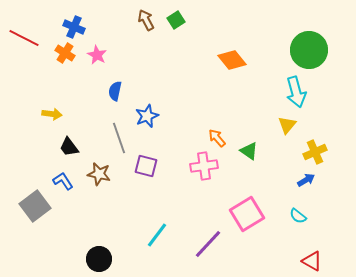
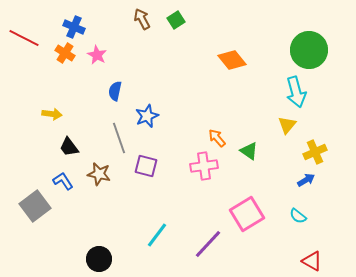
brown arrow: moved 4 px left, 1 px up
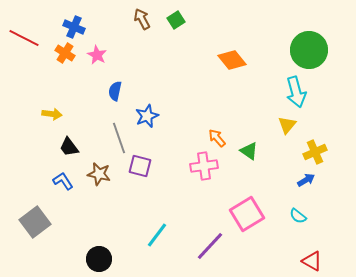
purple square: moved 6 px left
gray square: moved 16 px down
purple line: moved 2 px right, 2 px down
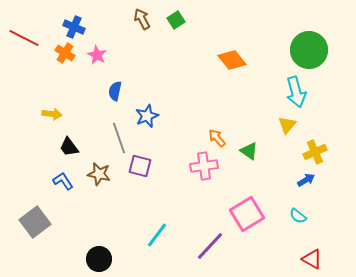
red triangle: moved 2 px up
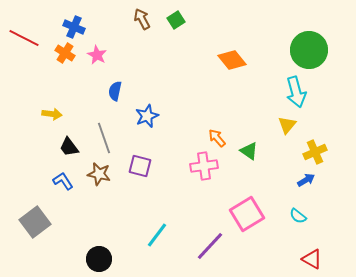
gray line: moved 15 px left
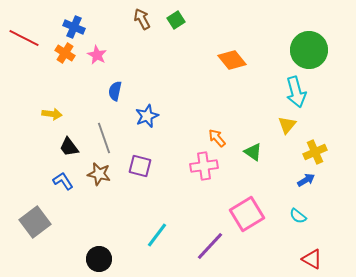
green triangle: moved 4 px right, 1 px down
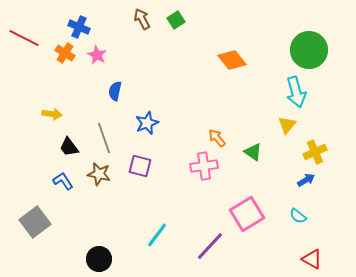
blue cross: moved 5 px right
blue star: moved 7 px down
